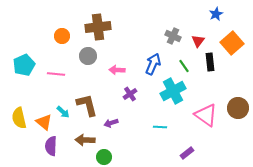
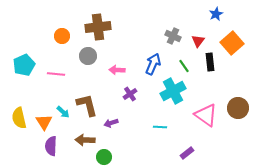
orange triangle: rotated 18 degrees clockwise
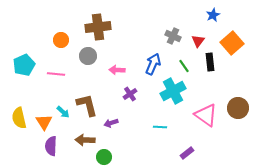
blue star: moved 3 px left, 1 px down
orange circle: moved 1 px left, 4 px down
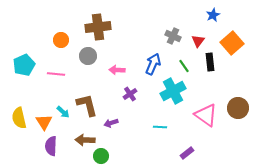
green circle: moved 3 px left, 1 px up
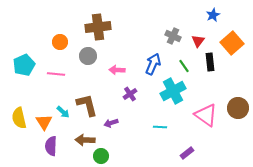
orange circle: moved 1 px left, 2 px down
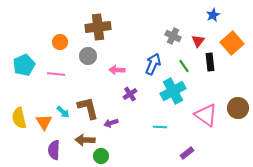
brown L-shape: moved 1 px right, 3 px down
purple semicircle: moved 3 px right, 4 px down
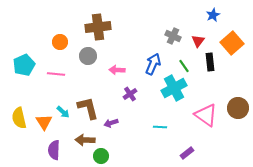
cyan cross: moved 1 px right, 3 px up
